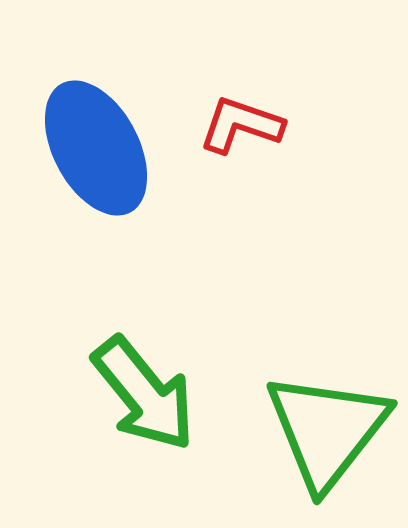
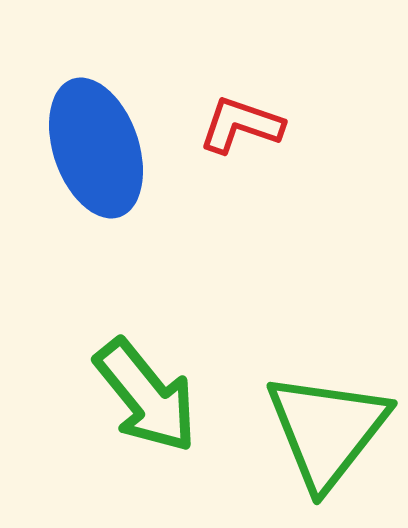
blue ellipse: rotated 9 degrees clockwise
green arrow: moved 2 px right, 2 px down
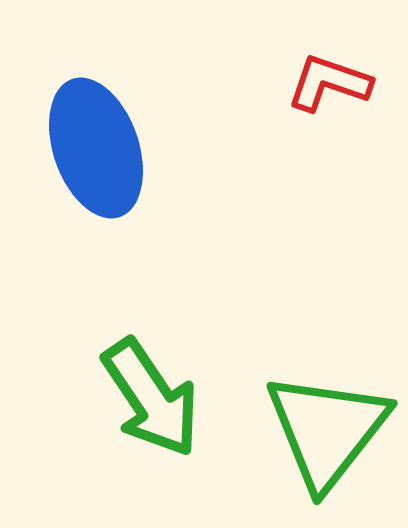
red L-shape: moved 88 px right, 42 px up
green arrow: moved 5 px right, 2 px down; rotated 5 degrees clockwise
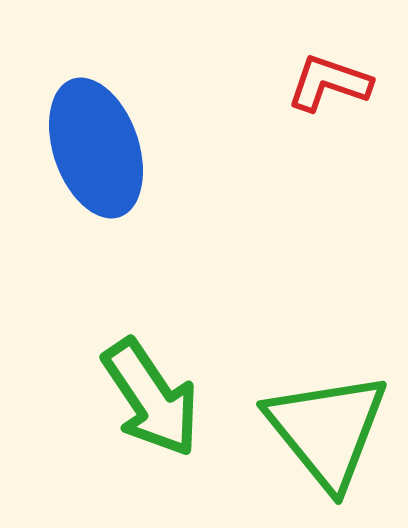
green triangle: rotated 17 degrees counterclockwise
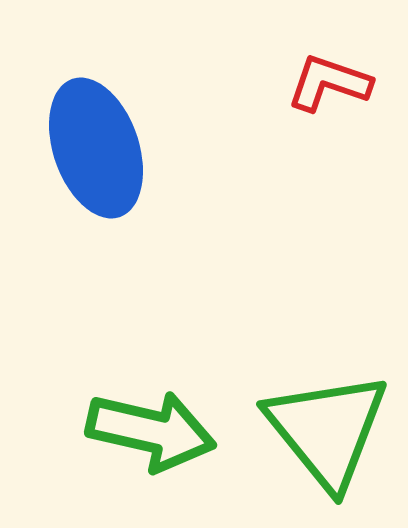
green arrow: moved 33 px down; rotated 43 degrees counterclockwise
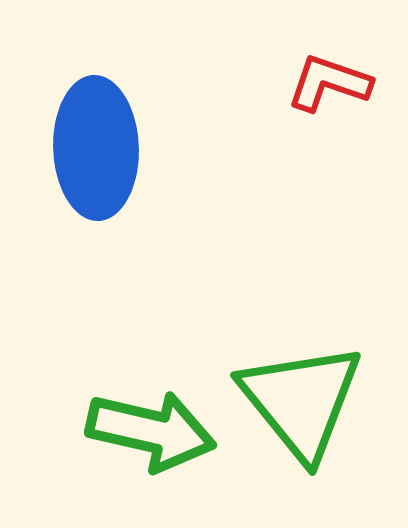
blue ellipse: rotated 17 degrees clockwise
green triangle: moved 26 px left, 29 px up
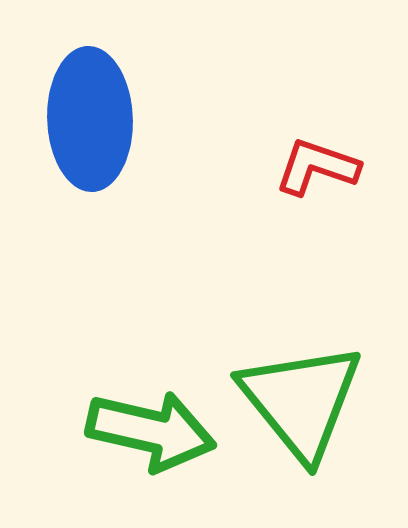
red L-shape: moved 12 px left, 84 px down
blue ellipse: moved 6 px left, 29 px up
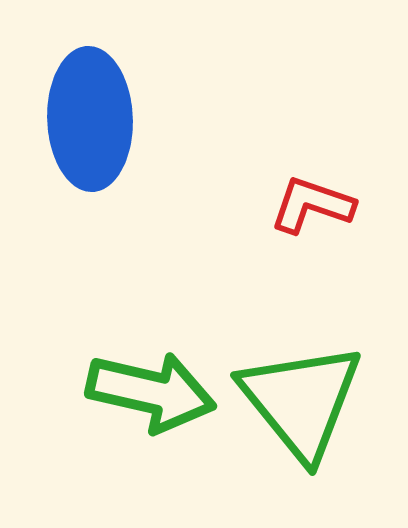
red L-shape: moved 5 px left, 38 px down
green arrow: moved 39 px up
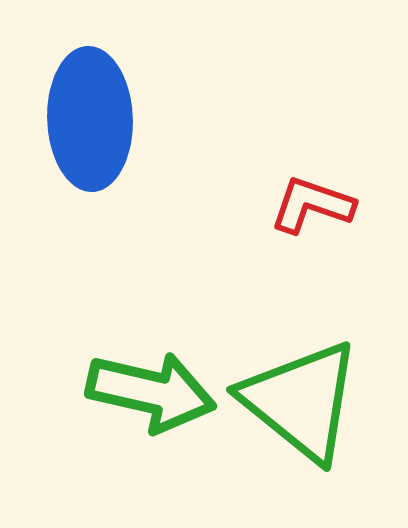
green triangle: rotated 12 degrees counterclockwise
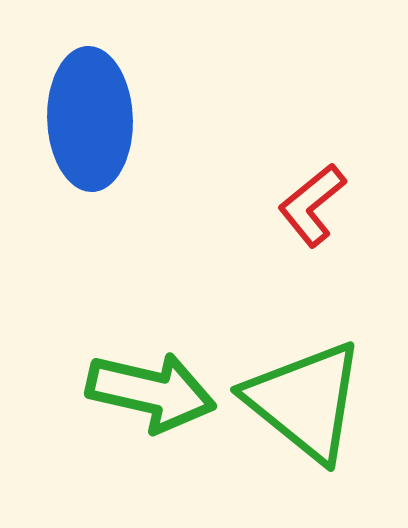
red L-shape: rotated 58 degrees counterclockwise
green triangle: moved 4 px right
